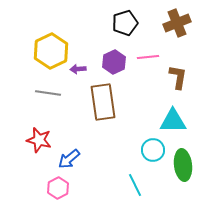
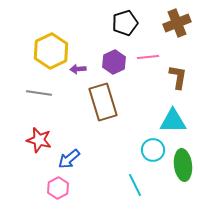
gray line: moved 9 px left
brown rectangle: rotated 9 degrees counterclockwise
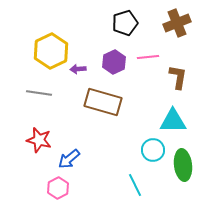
brown rectangle: rotated 57 degrees counterclockwise
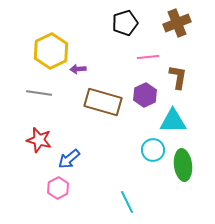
purple hexagon: moved 31 px right, 33 px down
cyan line: moved 8 px left, 17 px down
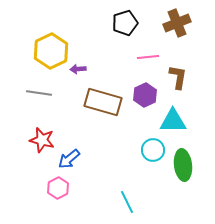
red star: moved 3 px right
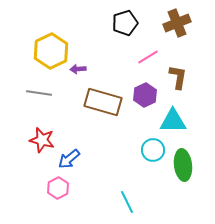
pink line: rotated 25 degrees counterclockwise
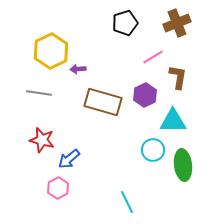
pink line: moved 5 px right
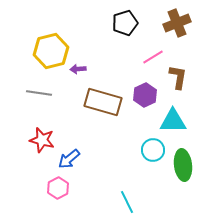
yellow hexagon: rotated 12 degrees clockwise
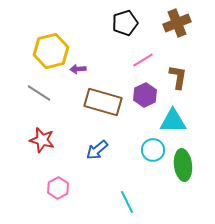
pink line: moved 10 px left, 3 px down
gray line: rotated 25 degrees clockwise
blue arrow: moved 28 px right, 9 px up
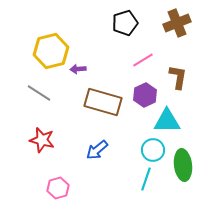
cyan triangle: moved 6 px left
pink hexagon: rotated 10 degrees clockwise
cyan line: moved 19 px right, 23 px up; rotated 45 degrees clockwise
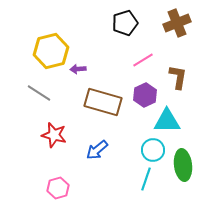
red star: moved 12 px right, 5 px up
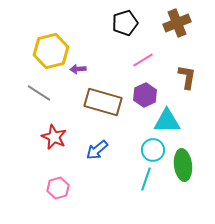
brown L-shape: moved 9 px right
red star: moved 2 px down; rotated 10 degrees clockwise
